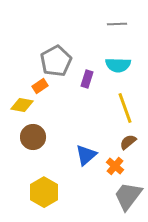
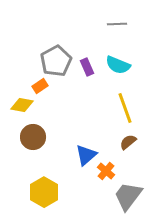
cyan semicircle: rotated 20 degrees clockwise
purple rectangle: moved 12 px up; rotated 42 degrees counterclockwise
orange cross: moved 9 px left, 5 px down
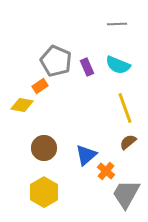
gray pentagon: rotated 20 degrees counterclockwise
brown circle: moved 11 px right, 11 px down
gray trapezoid: moved 2 px left, 2 px up; rotated 8 degrees counterclockwise
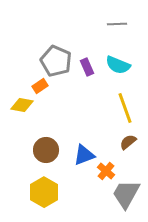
brown circle: moved 2 px right, 2 px down
blue triangle: moved 2 px left; rotated 20 degrees clockwise
